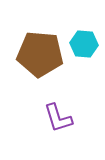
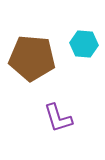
brown pentagon: moved 8 px left, 4 px down
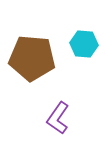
purple L-shape: rotated 52 degrees clockwise
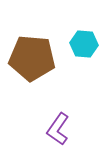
purple L-shape: moved 11 px down
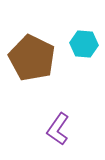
brown pentagon: rotated 21 degrees clockwise
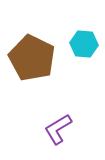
purple L-shape: rotated 24 degrees clockwise
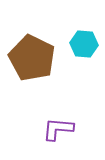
purple L-shape: rotated 36 degrees clockwise
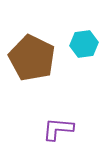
cyan hexagon: rotated 12 degrees counterclockwise
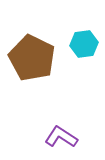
purple L-shape: moved 3 px right, 8 px down; rotated 28 degrees clockwise
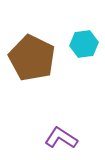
purple L-shape: moved 1 px down
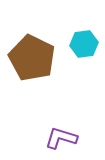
purple L-shape: rotated 16 degrees counterclockwise
